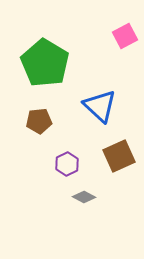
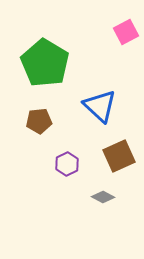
pink square: moved 1 px right, 4 px up
gray diamond: moved 19 px right
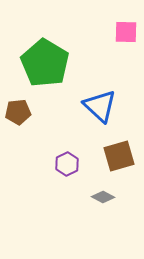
pink square: rotated 30 degrees clockwise
brown pentagon: moved 21 px left, 9 px up
brown square: rotated 8 degrees clockwise
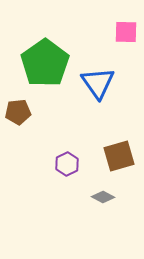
green pentagon: rotated 6 degrees clockwise
blue triangle: moved 2 px left, 23 px up; rotated 12 degrees clockwise
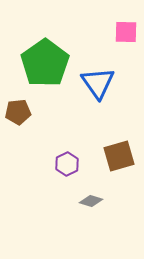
gray diamond: moved 12 px left, 4 px down; rotated 10 degrees counterclockwise
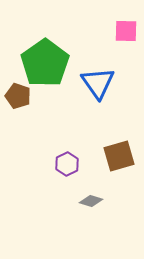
pink square: moved 1 px up
brown pentagon: moved 16 px up; rotated 25 degrees clockwise
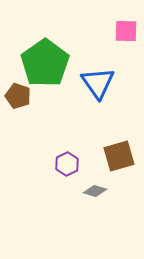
gray diamond: moved 4 px right, 10 px up
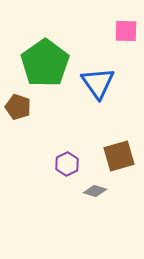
brown pentagon: moved 11 px down
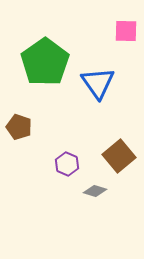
green pentagon: moved 1 px up
brown pentagon: moved 1 px right, 20 px down
brown square: rotated 24 degrees counterclockwise
purple hexagon: rotated 10 degrees counterclockwise
